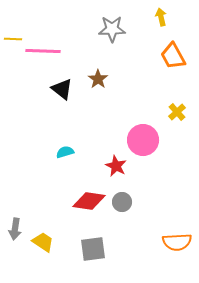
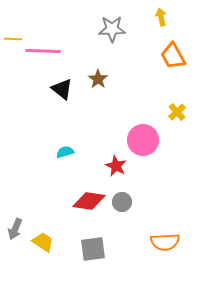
gray arrow: rotated 15 degrees clockwise
orange semicircle: moved 12 px left
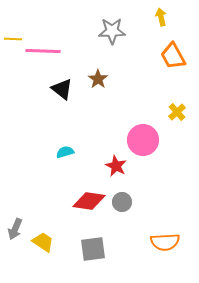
gray star: moved 2 px down
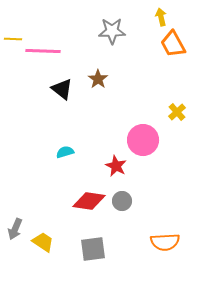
orange trapezoid: moved 12 px up
gray circle: moved 1 px up
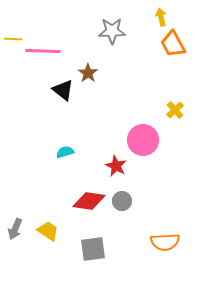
brown star: moved 10 px left, 6 px up
black triangle: moved 1 px right, 1 px down
yellow cross: moved 2 px left, 2 px up
yellow trapezoid: moved 5 px right, 11 px up
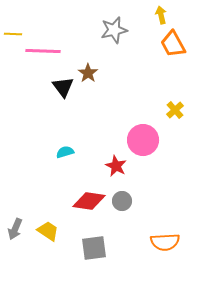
yellow arrow: moved 2 px up
gray star: moved 2 px right, 1 px up; rotated 12 degrees counterclockwise
yellow line: moved 5 px up
black triangle: moved 3 px up; rotated 15 degrees clockwise
gray square: moved 1 px right, 1 px up
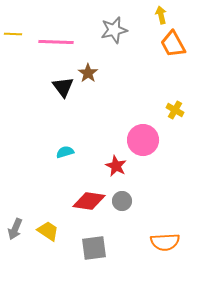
pink line: moved 13 px right, 9 px up
yellow cross: rotated 18 degrees counterclockwise
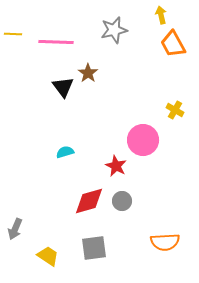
red diamond: rotated 24 degrees counterclockwise
yellow trapezoid: moved 25 px down
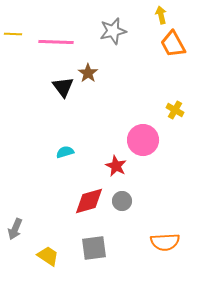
gray star: moved 1 px left, 1 px down
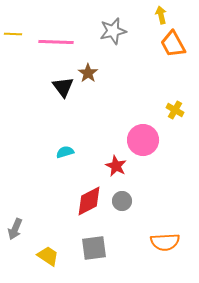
red diamond: rotated 12 degrees counterclockwise
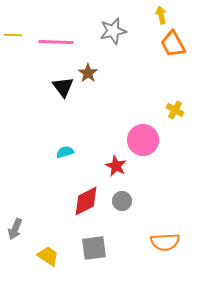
yellow line: moved 1 px down
red diamond: moved 3 px left
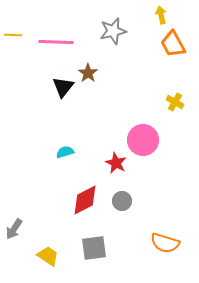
black triangle: rotated 15 degrees clockwise
yellow cross: moved 8 px up
red star: moved 3 px up
red diamond: moved 1 px left, 1 px up
gray arrow: moved 1 px left; rotated 10 degrees clockwise
orange semicircle: moved 1 px down; rotated 20 degrees clockwise
